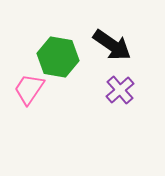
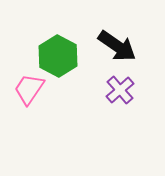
black arrow: moved 5 px right, 1 px down
green hexagon: moved 1 px up; rotated 18 degrees clockwise
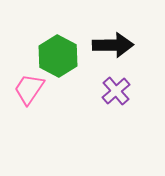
black arrow: moved 4 px left, 1 px up; rotated 36 degrees counterclockwise
purple cross: moved 4 px left, 1 px down
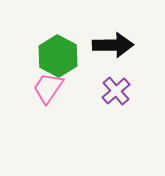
pink trapezoid: moved 19 px right, 1 px up
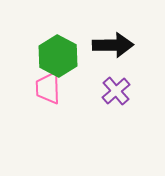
pink trapezoid: rotated 36 degrees counterclockwise
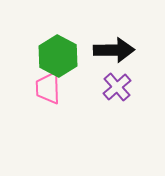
black arrow: moved 1 px right, 5 px down
purple cross: moved 1 px right, 4 px up
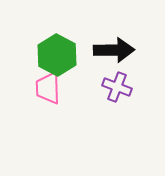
green hexagon: moved 1 px left, 1 px up
purple cross: rotated 28 degrees counterclockwise
